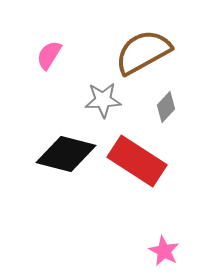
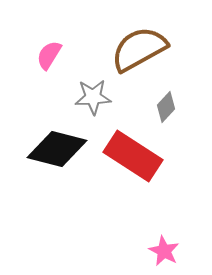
brown semicircle: moved 4 px left, 3 px up
gray star: moved 10 px left, 3 px up
black diamond: moved 9 px left, 5 px up
red rectangle: moved 4 px left, 5 px up
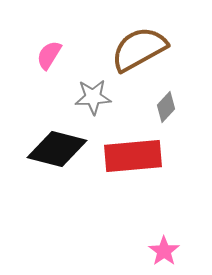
red rectangle: rotated 38 degrees counterclockwise
pink star: rotated 8 degrees clockwise
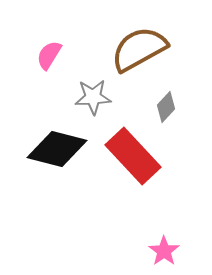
red rectangle: rotated 52 degrees clockwise
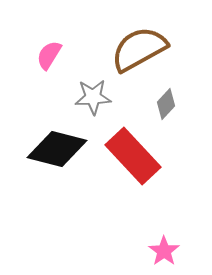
gray diamond: moved 3 px up
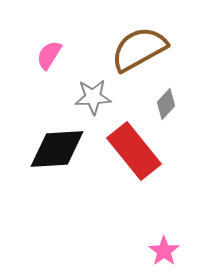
black diamond: rotated 18 degrees counterclockwise
red rectangle: moved 1 px right, 5 px up; rotated 4 degrees clockwise
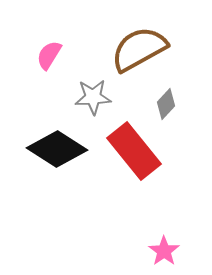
black diamond: rotated 36 degrees clockwise
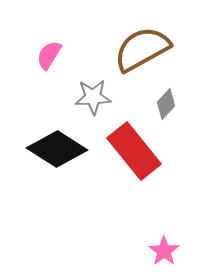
brown semicircle: moved 3 px right
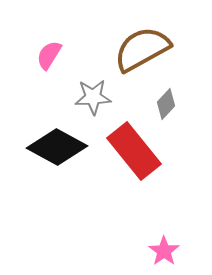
black diamond: moved 2 px up; rotated 4 degrees counterclockwise
